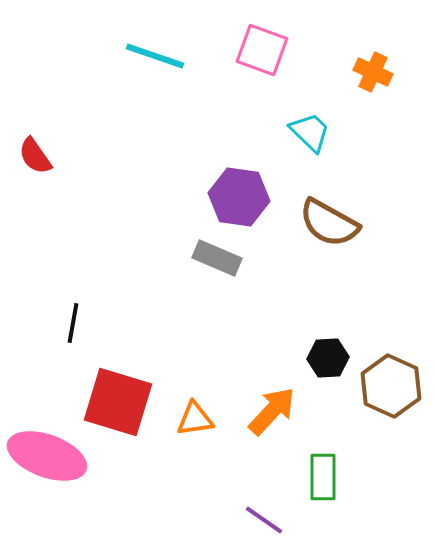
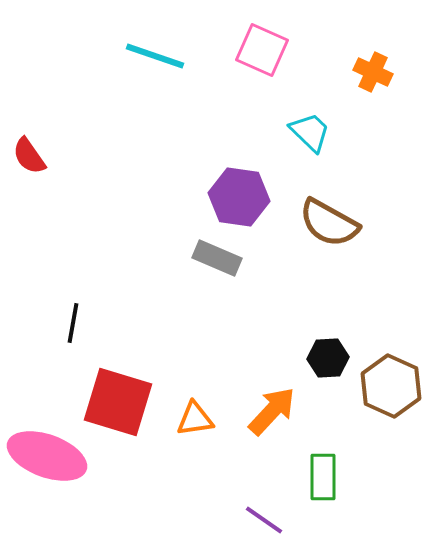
pink square: rotated 4 degrees clockwise
red semicircle: moved 6 px left
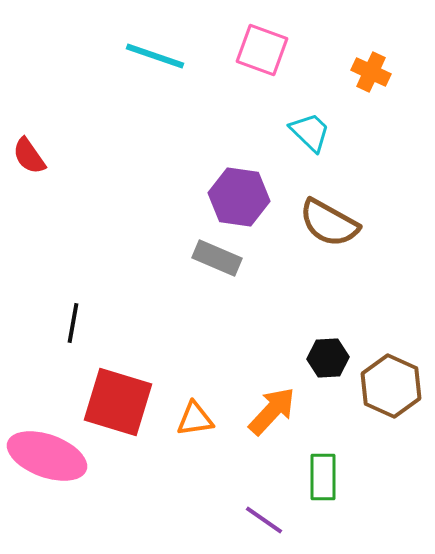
pink square: rotated 4 degrees counterclockwise
orange cross: moved 2 px left
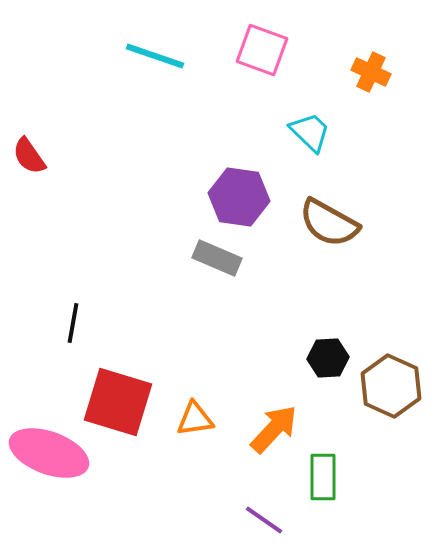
orange arrow: moved 2 px right, 18 px down
pink ellipse: moved 2 px right, 3 px up
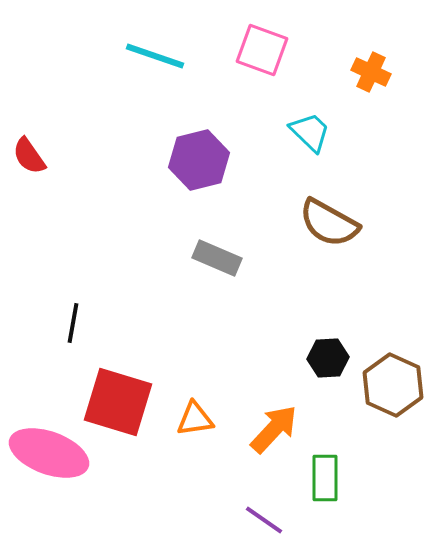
purple hexagon: moved 40 px left, 37 px up; rotated 22 degrees counterclockwise
brown hexagon: moved 2 px right, 1 px up
green rectangle: moved 2 px right, 1 px down
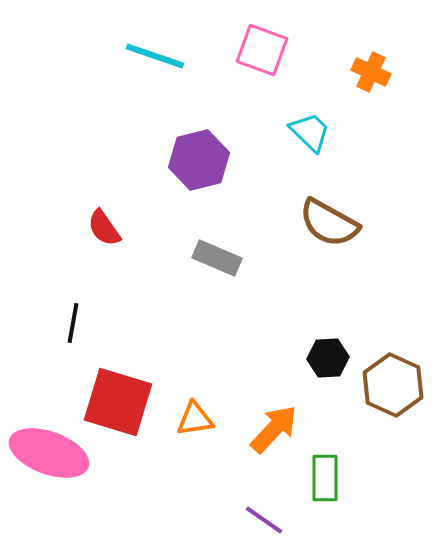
red semicircle: moved 75 px right, 72 px down
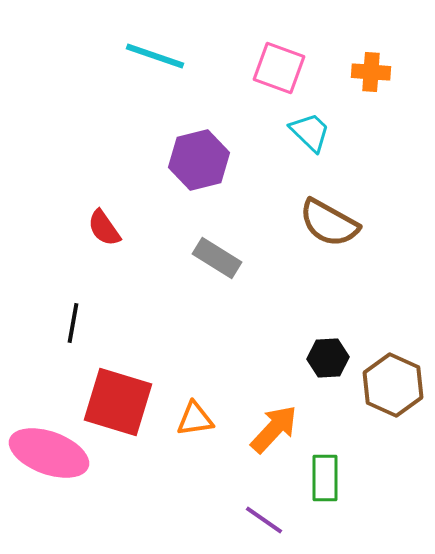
pink square: moved 17 px right, 18 px down
orange cross: rotated 21 degrees counterclockwise
gray rectangle: rotated 9 degrees clockwise
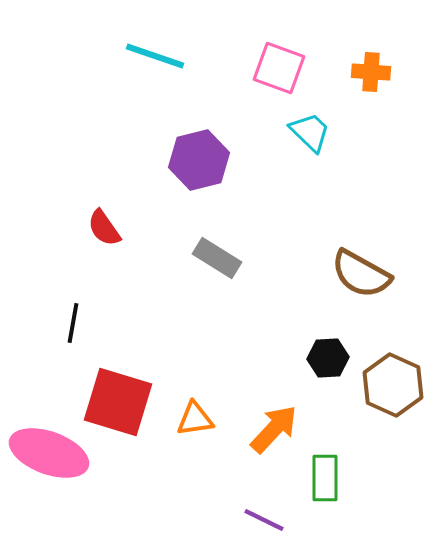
brown semicircle: moved 32 px right, 51 px down
purple line: rotated 9 degrees counterclockwise
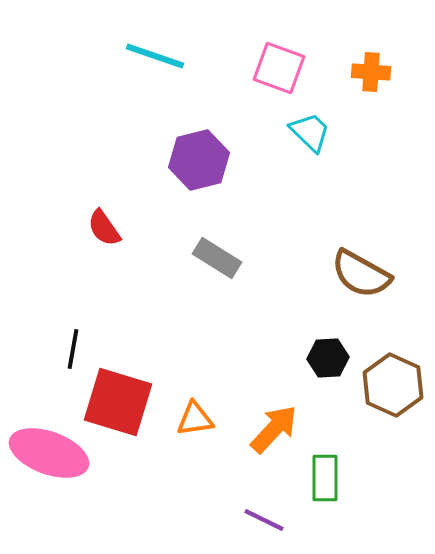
black line: moved 26 px down
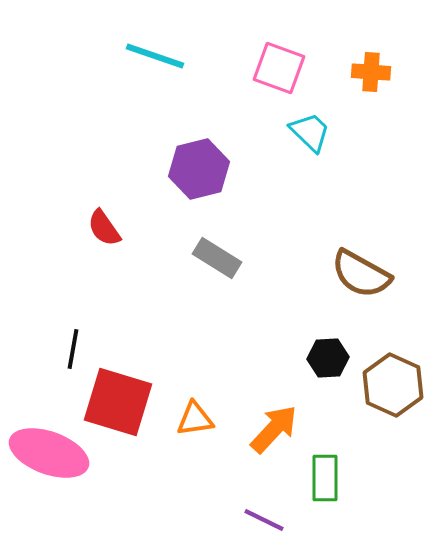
purple hexagon: moved 9 px down
